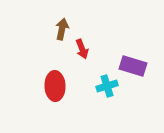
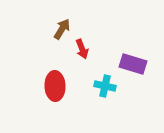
brown arrow: rotated 20 degrees clockwise
purple rectangle: moved 2 px up
cyan cross: moved 2 px left; rotated 30 degrees clockwise
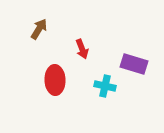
brown arrow: moved 23 px left
purple rectangle: moved 1 px right
red ellipse: moved 6 px up
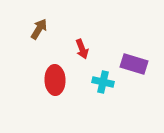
cyan cross: moved 2 px left, 4 px up
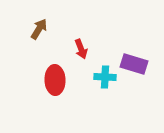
red arrow: moved 1 px left
cyan cross: moved 2 px right, 5 px up; rotated 10 degrees counterclockwise
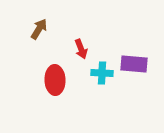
purple rectangle: rotated 12 degrees counterclockwise
cyan cross: moved 3 px left, 4 px up
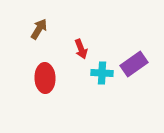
purple rectangle: rotated 40 degrees counterclockwise
red ellipse: moved 10 px left, 2 px up
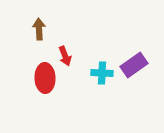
brown arrow: rotated 35 degrees counterclockwise
red arrow: moved 16 px left, 7 px down
purple rectangle: moved 1 px down
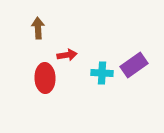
brown arrow: moved 1 px left, 1 px up
red arrow: moved 2 px right, 1 px up; rotated 78 degrees counterclockwise
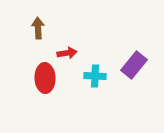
red arrow: moved 2 px up
purple rectangle: rotated 16 degrees counterclockwise
cyan cross: moved 7 px left, 3 px down
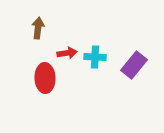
brown arrow: rotated 10 degrees clockwise
cyan cross: moved 19 px up
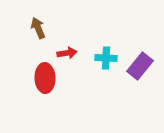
brown arrow: rotated 30 degrees counterclockwise
cyan cross: moved 11 px right, 1 px down
purple rectangle: moved 6 px right, 1 px down
